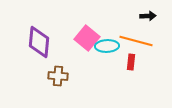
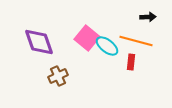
black arrow: moved 1 px down
purple diamond: rotated 24 degrees counterclockwise
cyan ellipse: rotated 40 degrees clockwise
brown cross: rotated 30 degrees counterclockwise
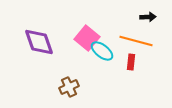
cyan ellipse: moved 5 px left, 5 px down
brown cross: moved 11 px right, 11 px down
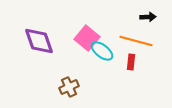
purple diamond: moved 1 px up
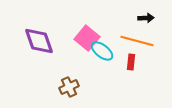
black arrow: moved 2 px left, 1 px down
orange line: moved 1 px right
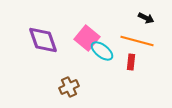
black arrow: rotated 28 degrees clockwise
purple diamond: moved 4 px right, 1 px up
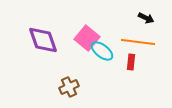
orange line: moved 1 px right, 1 px down; rotated 8 degrees counterclockwise
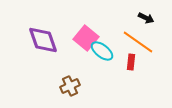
pink square: moved 1 px left
orange line: rotated 28 degrees clockwise
brown cross: moved 1 px right, 1 px up
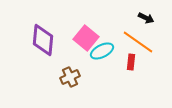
purple diamond: rotated 24 degrees clockwise
cyan ellipse: rotated 65 degrees counterclockwise
brown cross: moved 9 px up
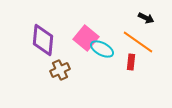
cyan ellipse: moved 2 px up; rotated 55 degrees clockwise
brown cross: moved 10 px left, 7 px up
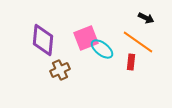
pink square: rotated 30 degrees clockwise
cyan ellipse: rotated 10 degrees clockwise
